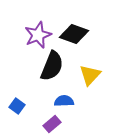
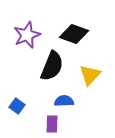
purple star: moved 11 px left
purple rectangle: rotated 48 degrees counterclockwise
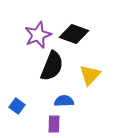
purple star: moved 11 px right
purple rectangle: moved 2 px right
